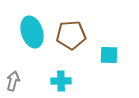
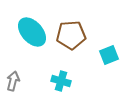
cyan ellipse: rotated 24 degrees counterclockwise
cyan square: rotated 24 degrees counterclockwise
cyan cross: rotated 18 degrees clockwise
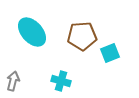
brown pentagon: moved 11 px right, 1 px down
cyan square: moved 1 px right, 2 px up
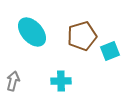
brown pentagon: rotated 12 degrees counterclockwise
cyan square: moved 2 px up
cyan cross: rotated 18 degrees counterclockwise
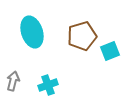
cyan ellipse: rotated 24 degrees clockwise
cyan cross: moved 13 px left, 4 px down; rotated 18 degrees counterclockwise
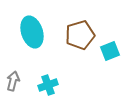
brown pentagon: moved 2 px left, 1 px up
